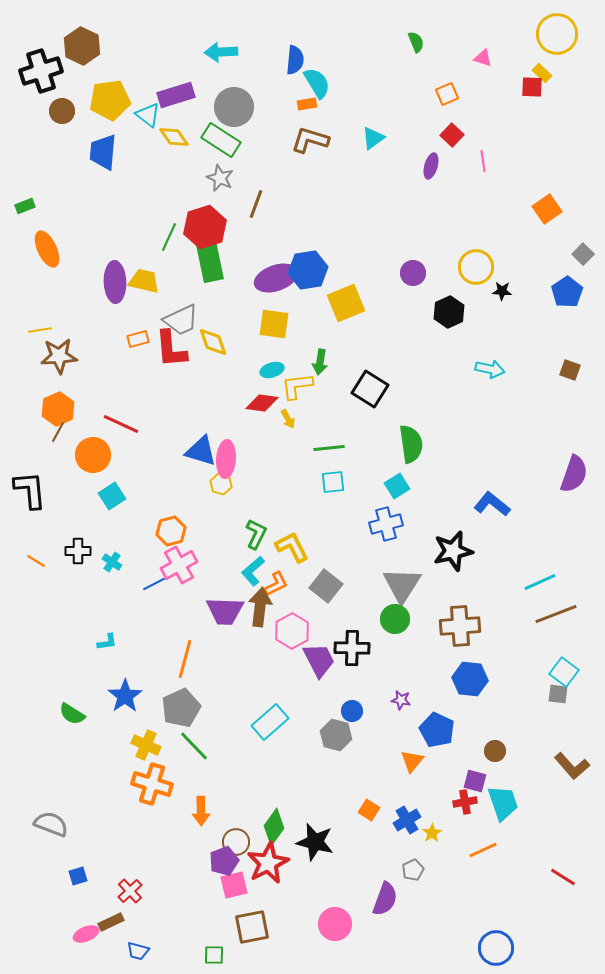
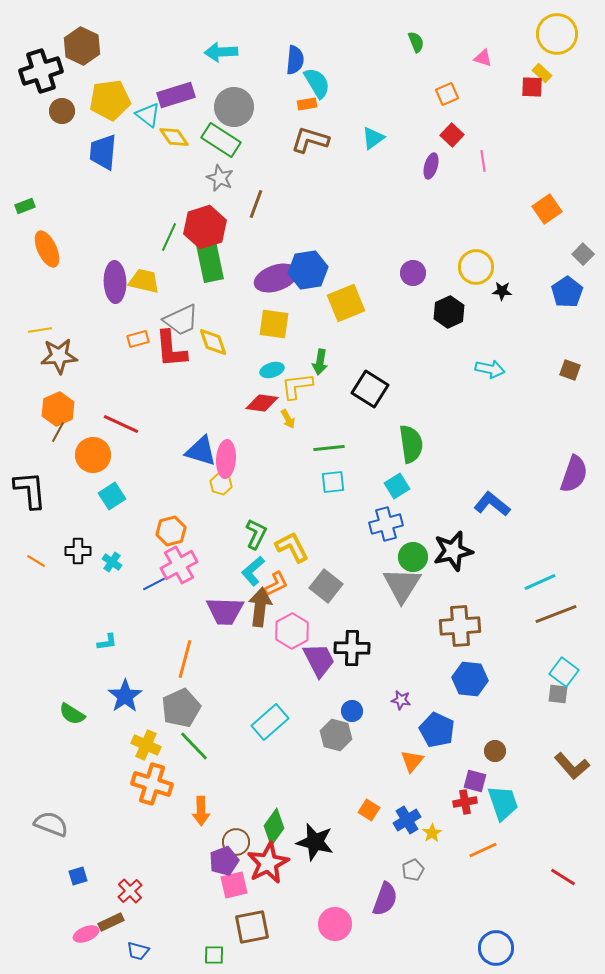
green circle at (395, 619): moved 18 px right, 62 px up
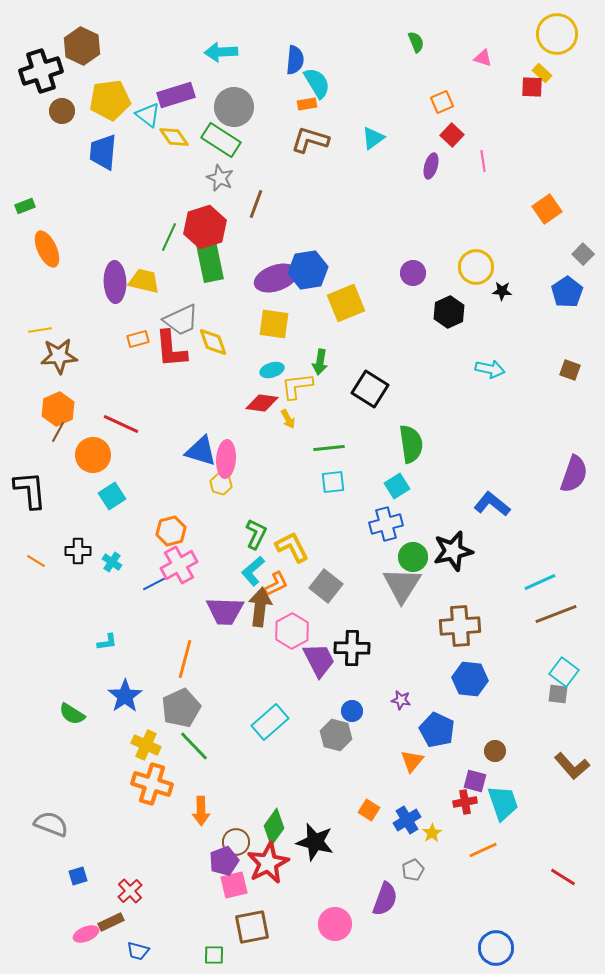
orange square at (447, 94): moved 5 px left, 8 px down
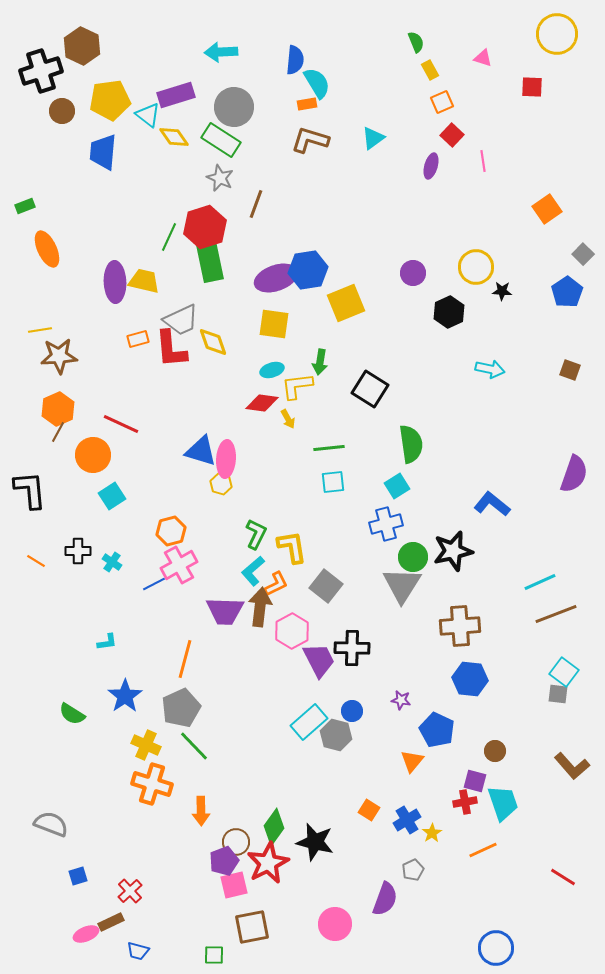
yellow rectangle at (542, 73): moved 112 px left, 3 px up; rotated 18 degrees clockwise
yellow L-shape at (292, 547): rotated 18 degrees clockwise
cyan rectangle at (270, 722): moved 39 px right
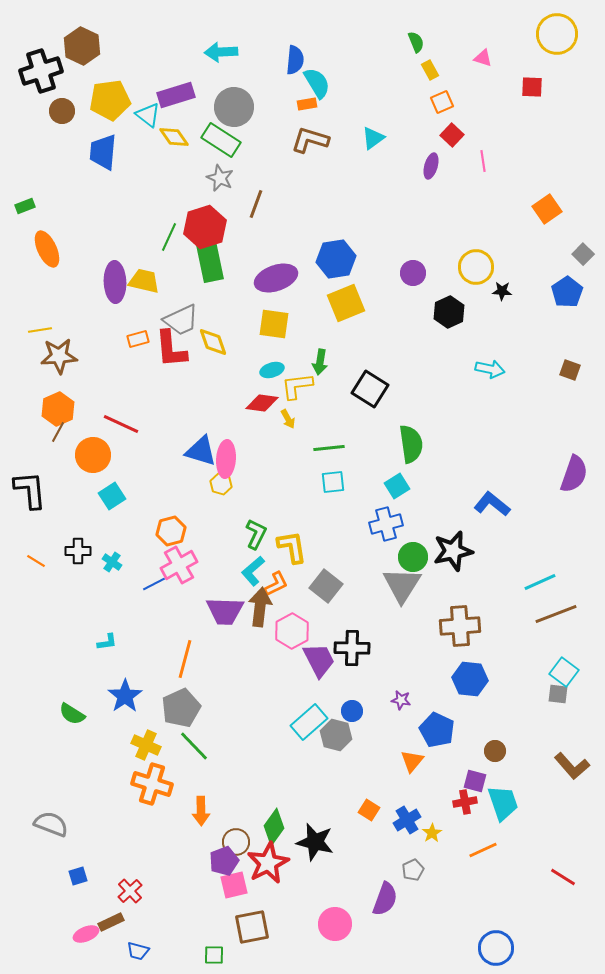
blue hexagon at (308, 270): moved 28 px right, 11 px up
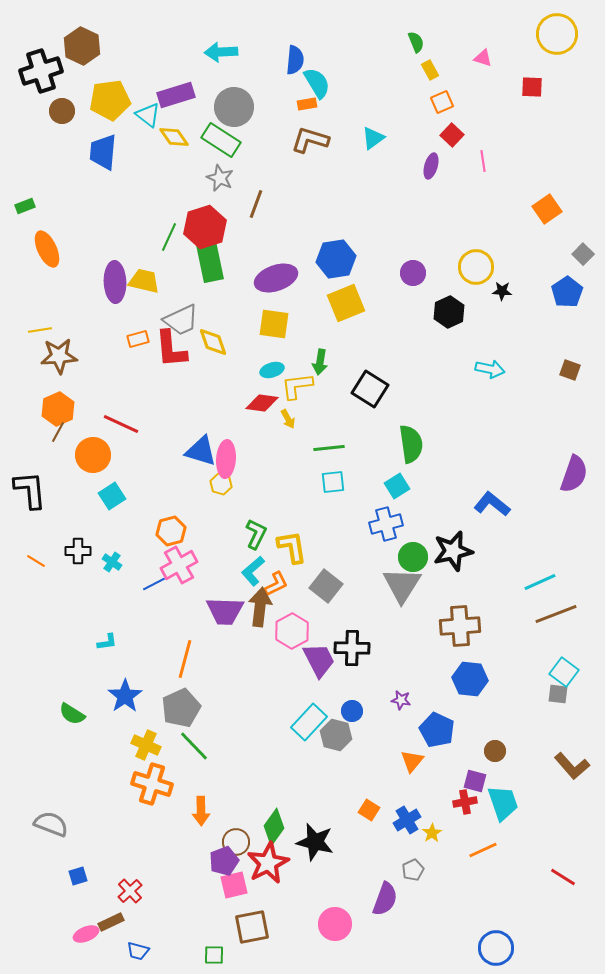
cyan rectangle at (309, 722): rotated 6 degrees counterclockwise
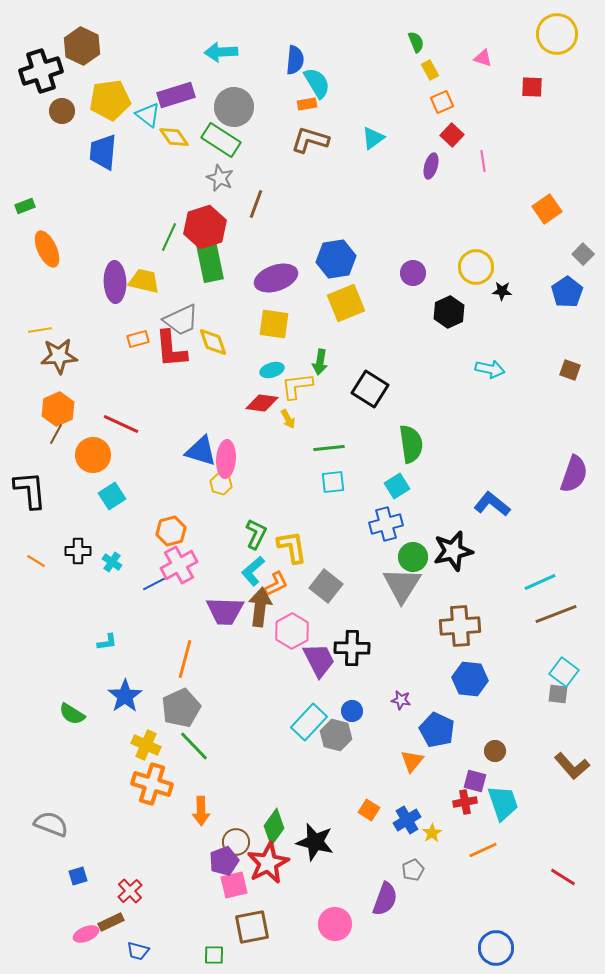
brown line at (58, 432): moved 2 px left, 2 px down
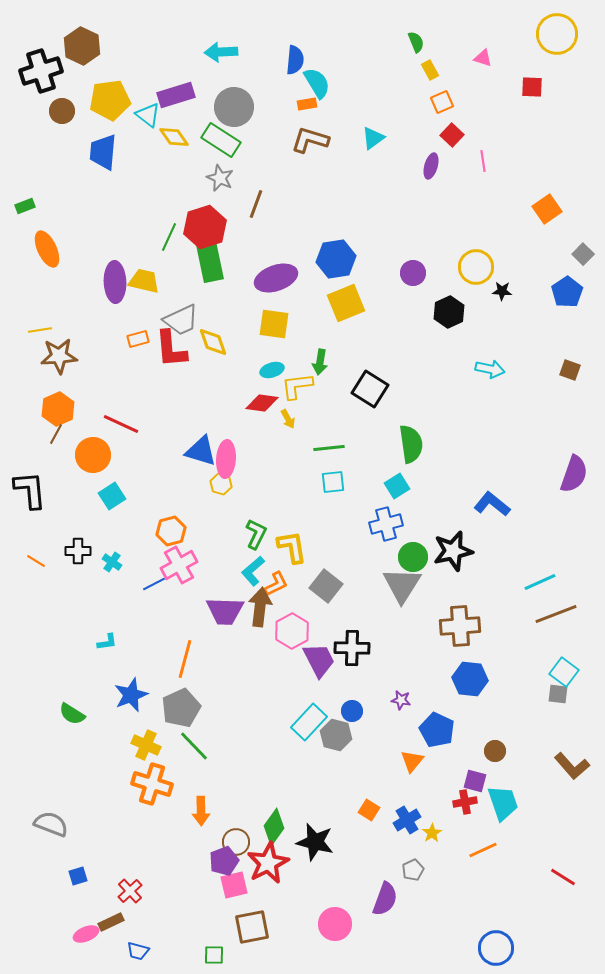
blue star at (125, 696): moved 6 px right, 1 px up; rotated 12 degrees clockwise
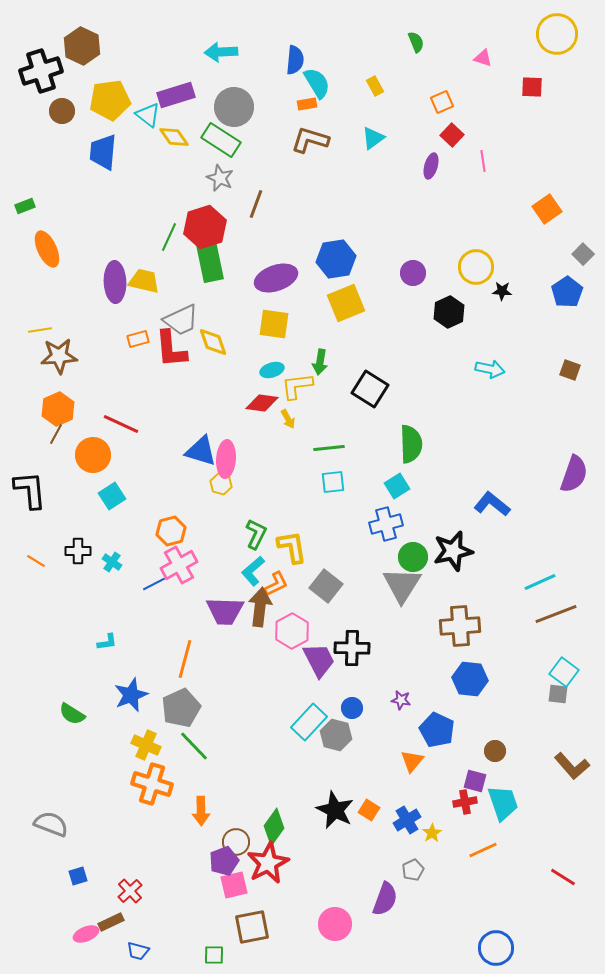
yellow rectangle at (430, 70): moved 55 px left, 16 px down
green semicircle at (411, 444): rotated 6 degrees clockwise
blue circle at (352, 711): moved 3 px up
black star at (315, 842): moved 20 px right, 32 px up; rotated 12 degrees clockwise
